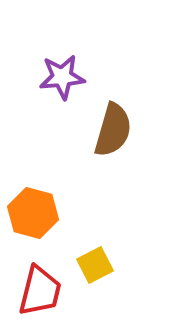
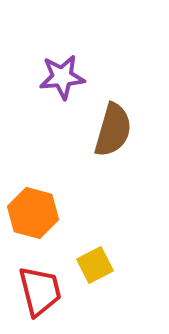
red trapezoid: rotated 28 degrees counterclockwise
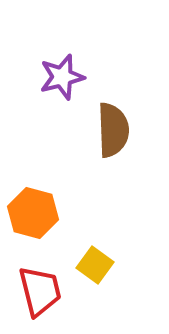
purple star: rotated 9 degrees counterclockwise
brown semicircle: rotated 18 degrees counterclockwise
yellow square: rotated 27 degrees counterclockwise
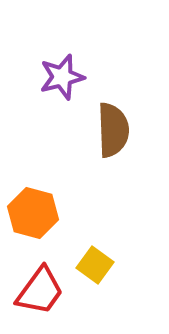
red trapezoid: rotated 50 degrees clockwise
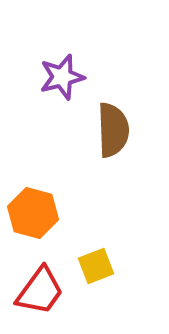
yellow square: moved 1 px right, 1 px down; rotated 33 degrees clockwise
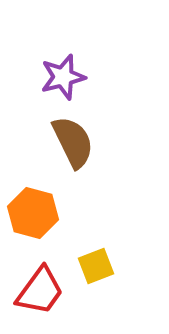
purple star: moved 1 px right
brown semicircle: moved 40 px left, 12 px down; rotated 24 degrees counterclockwise
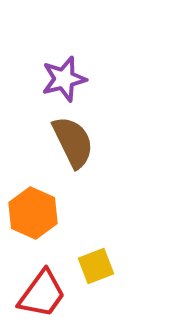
purple star: moved 1 px right, 2 px down
orange hexagon: rotated 9 degrees clockwise
red trapezoid: moved 2 px right, 3 px down
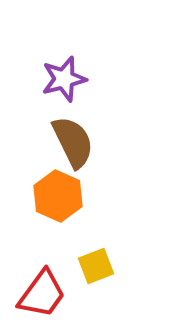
orange hexagon: moved 25 px right, 17 px up
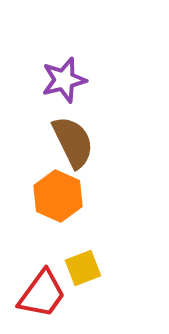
purple star: moved 1 px down
yellow square: moved 13 px left, 2 px down
